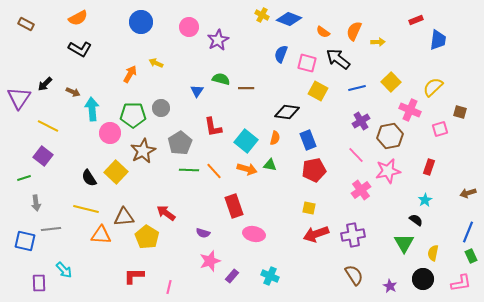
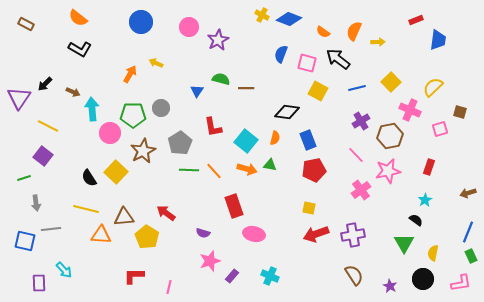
orange semicircle at (78, 18): rotated 66 degrees clockwise
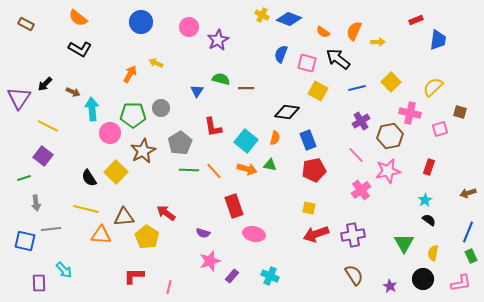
pink cross at (410, 110): moved 3 px down; rotated 10 degrees counterclockwise
black semicircle at (416, 220): moved 13 px right
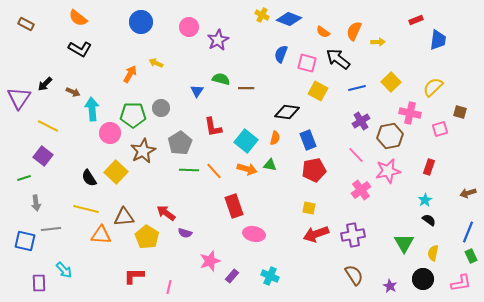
purple semicircle at (203, 233): moved 18 px left
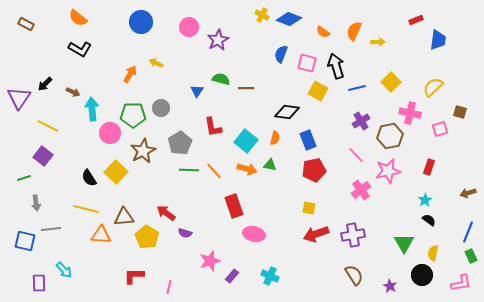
black arrow at (338, 59): moved 2 px left, 7 px down; rotated 35 degrees clockwise
black circle at (423, 279): moved 1 px left, 4 px up
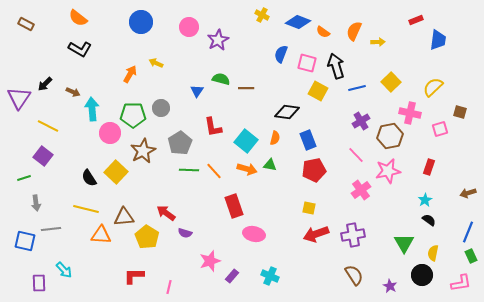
blue diamond at (289, 19): moved 9 px right, 3 px down
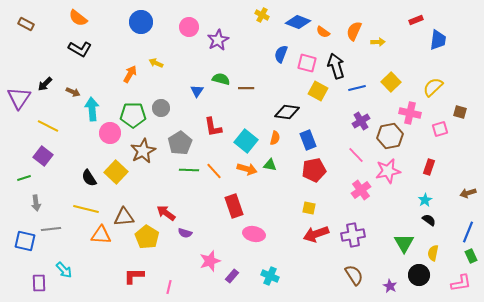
black circle at (422, 275): moved 3 px left
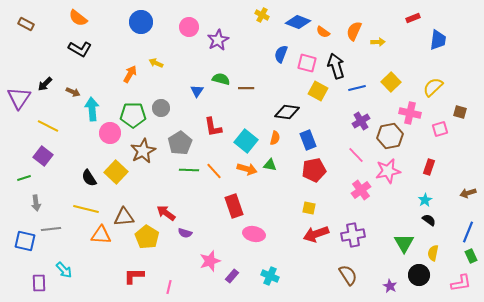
red rectangle at (416, 20): moved 3 px left, 2 px up
brown semicircle at (354, 275): moved 6 px left
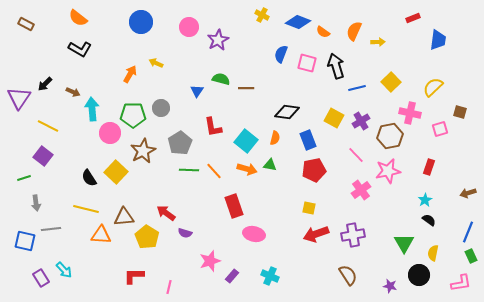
yellow square at (318, 91): moved 16 px right, 27 px down
purple rectangle at (39, 283): moved 2 px right, 5 px up; rotated 30 degrees counterclockwise
purple star at (390, 286): rotated 16 degrees counterclockwise
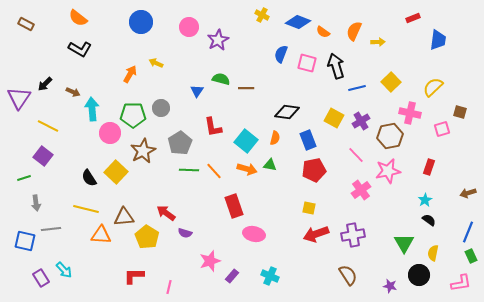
pink square at (440, 129): moved 2 px right
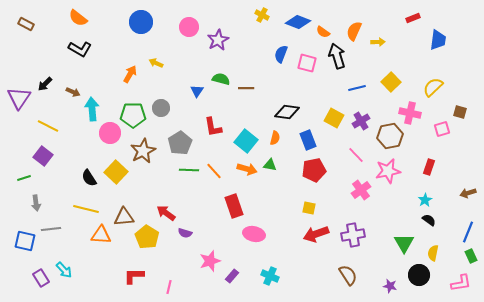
black arrow at (336, 66): moved 1 px right, 10 px up
